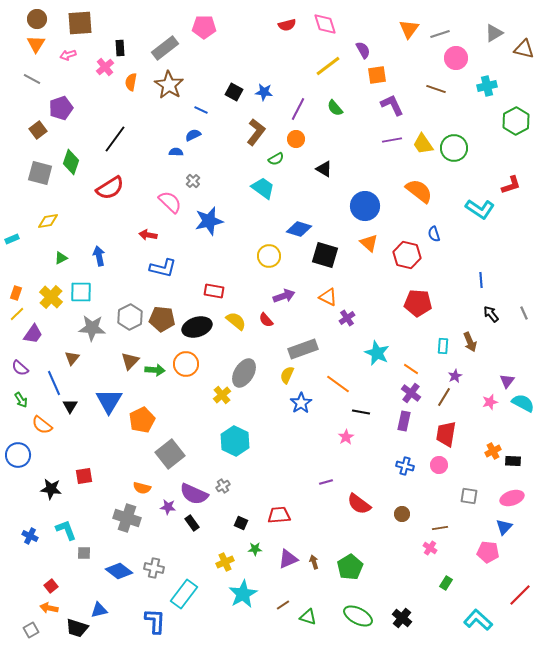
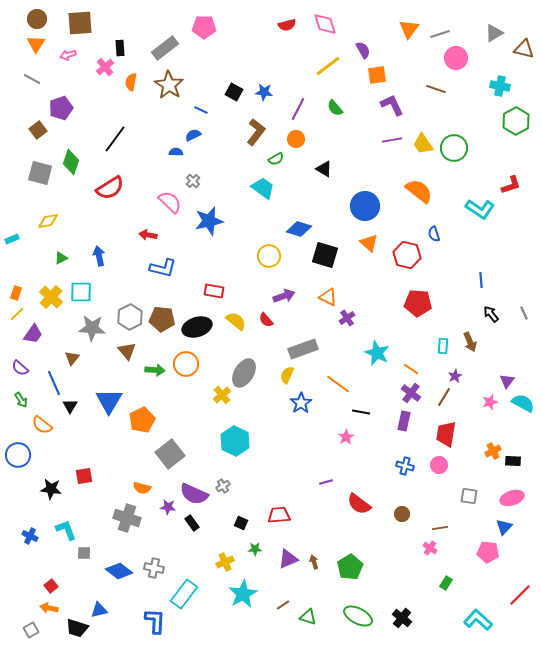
cyan cross at (487, 86): moved 13 px right; rotated 24 degrees clockwise
brown triangle at (130, 361): moved 3 px left, 10 px up; rotated 24 degrees counterclockwise
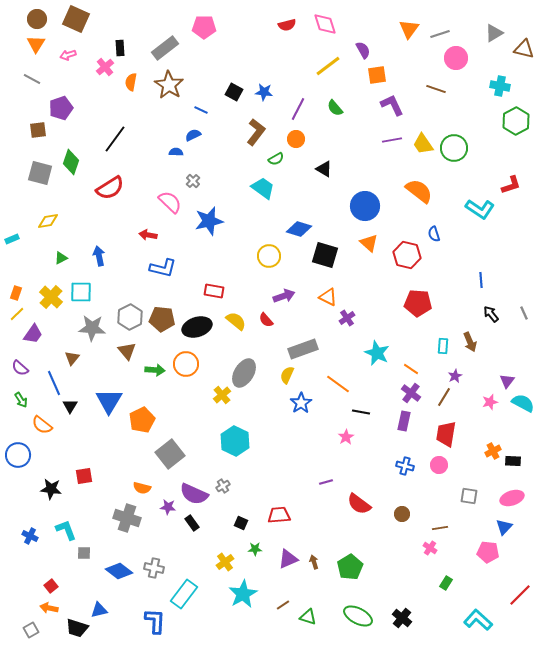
brown square at (80, 23): moved 4 px left, 4 px up; rotated 28 degrees clockwise
brown square at (38, 130): rotated 30 degrees clockwise
yellow cross at (225, 562): rotated 12 degrees counterclockwise
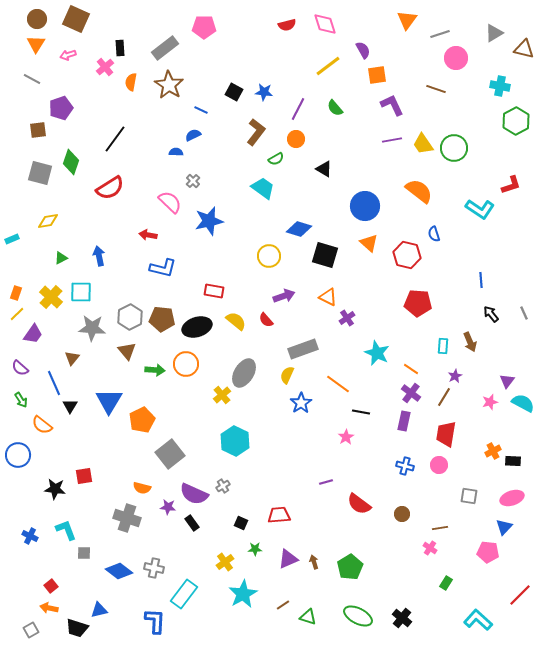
orange triangle at (409, 29): moved 2 px left, 9 px up
black star at (51, 489): moved 4 px right
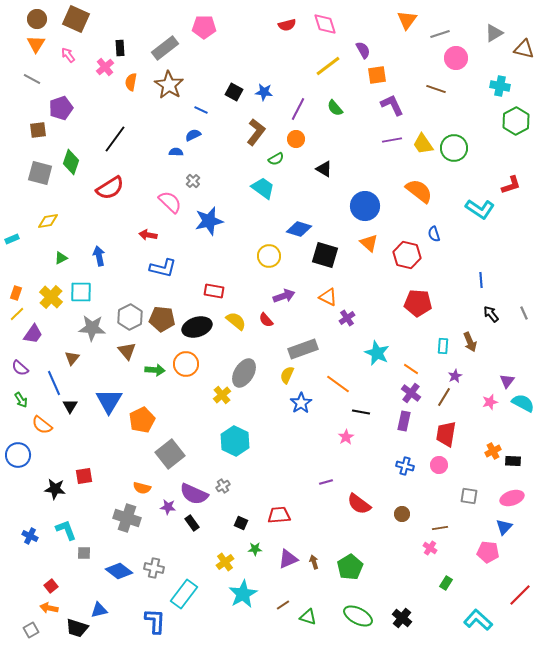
pink arrow at (68, 55): rotated 70 degrees clockwise
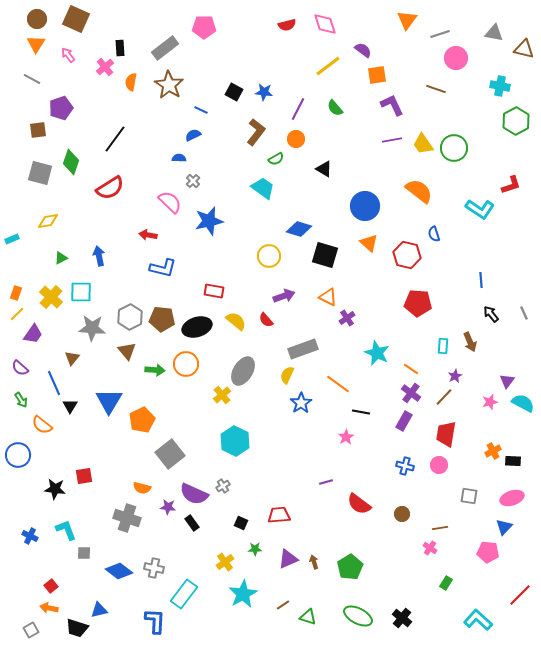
gray triangle at (494, 33): rotated 42 degrees clockwise
purple semicircle at (363, 50): rotated 24 degrees counterclockwise
blue semicircle at (176, 152): moved 3 px right, 6 px down
gray ellipse at (244, 373): moved 1 px left, 2 px up
brown line at (444, 397): rotated 12 degrees clockwise
purple rectangle at (404, 421): rotated 18 degrees clockwise
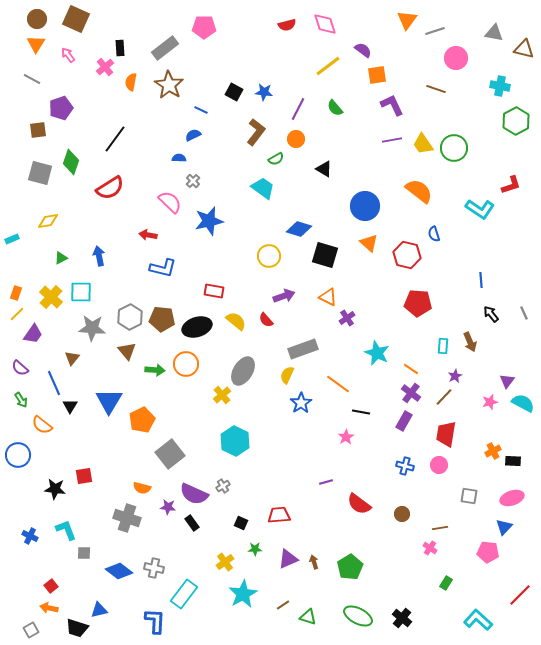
gray line at (440, 34): moved 5 px left, 3 px up
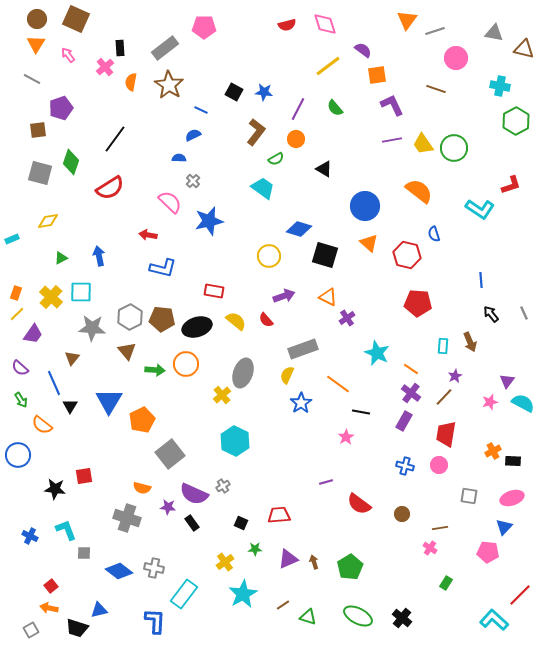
gray ellipse at (243, 371): moved 2 px down; rotated 12 degrees counterclockwise
cyan L-shape at (478, 620): moved 16 px right
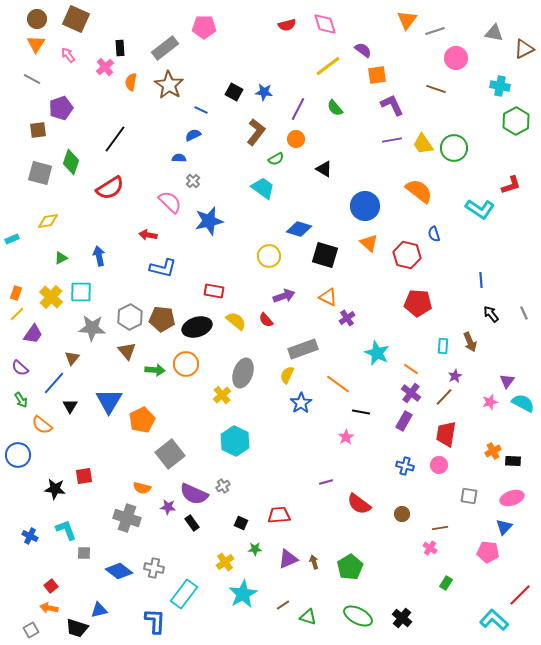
brown triangle at (524, 49): rotated 40 degrees counterclockwise
blue line at (54, 383): rotated 65 degrees clockwise
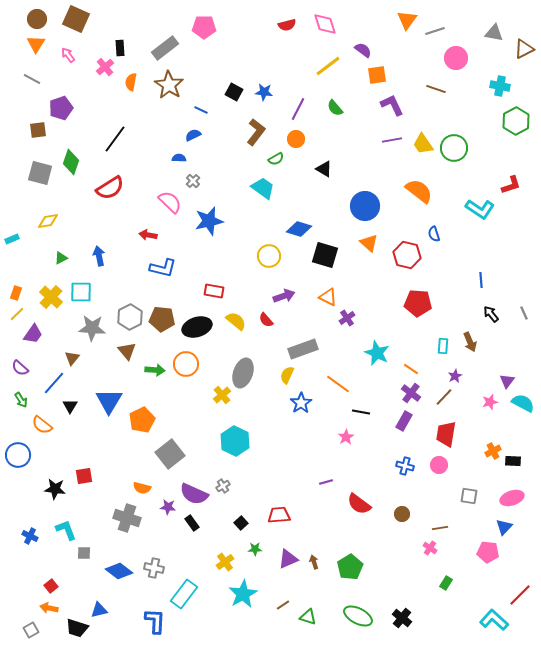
black square at (241, 523): rotated 24 degrees clockwise
